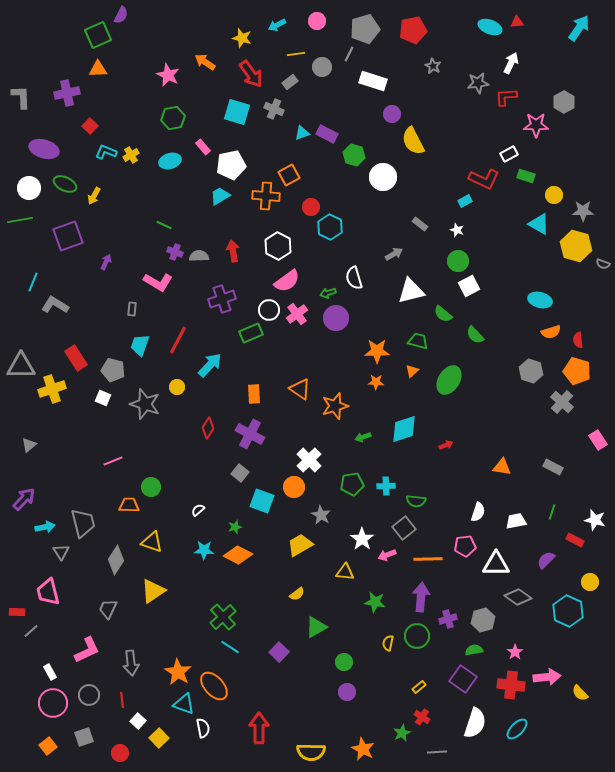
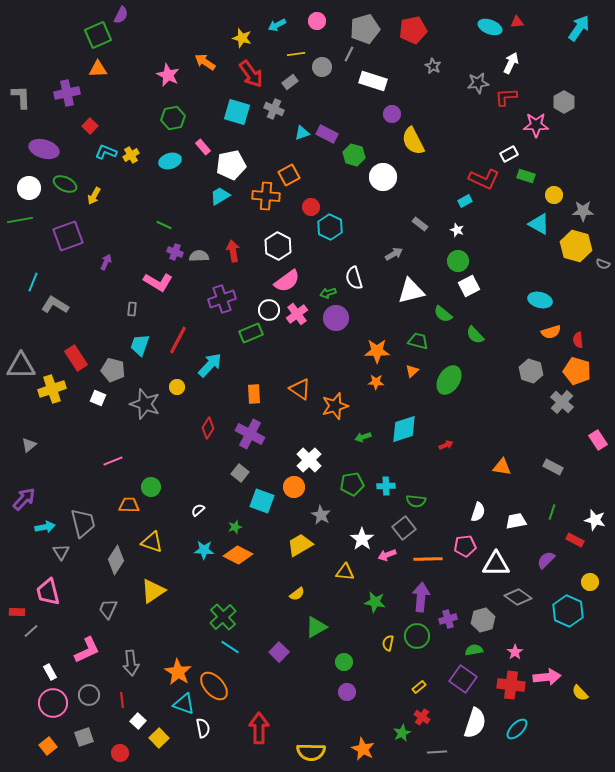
white square at (103, 398): moved 5 px left
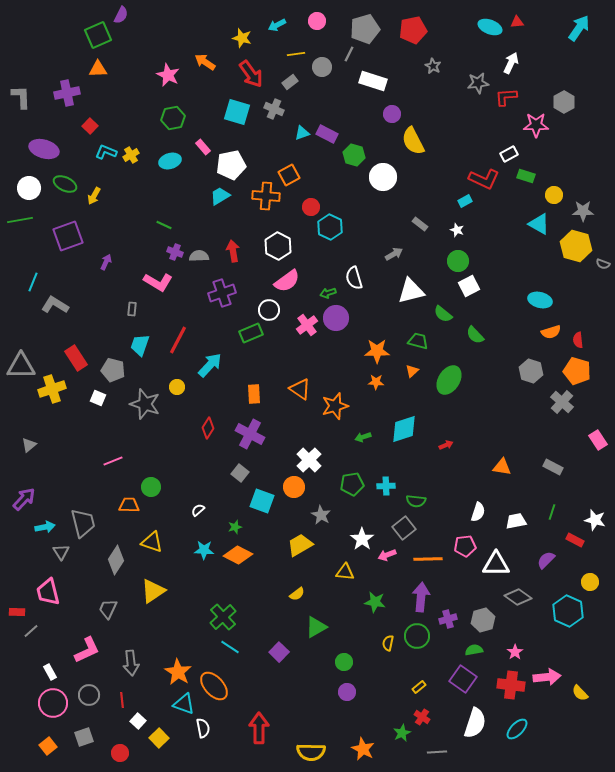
purple cross at (222, 299): moved 6 px up
pink cross at (297, 314): moved 10 px right, 11 px down
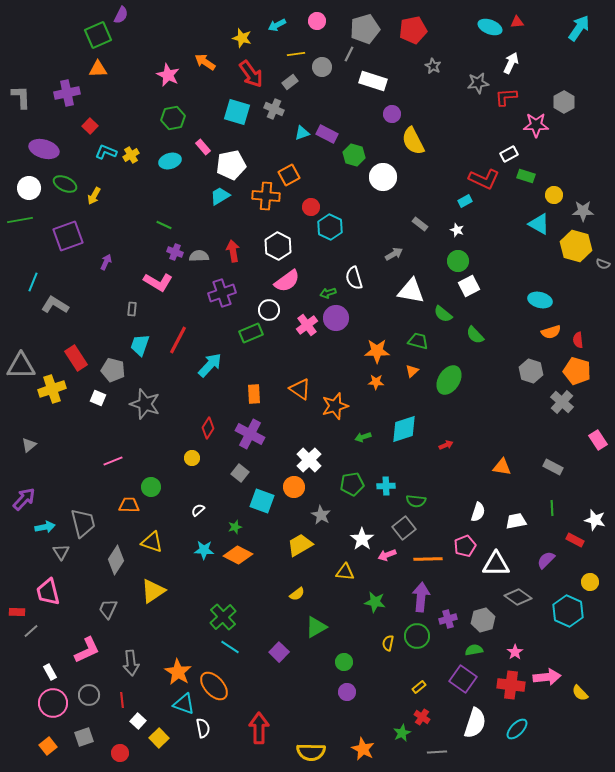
white triangle at (411, 291): rotated 24 degrees clockwise
yellow circle at (177, 387): moved 15 px right, 71 px down
green line at (552, 512): moved 4 px up; rotated 21 degrees counterclockwise
pink pentagon at (465, 546): rotated 15 degrees counterclockwise
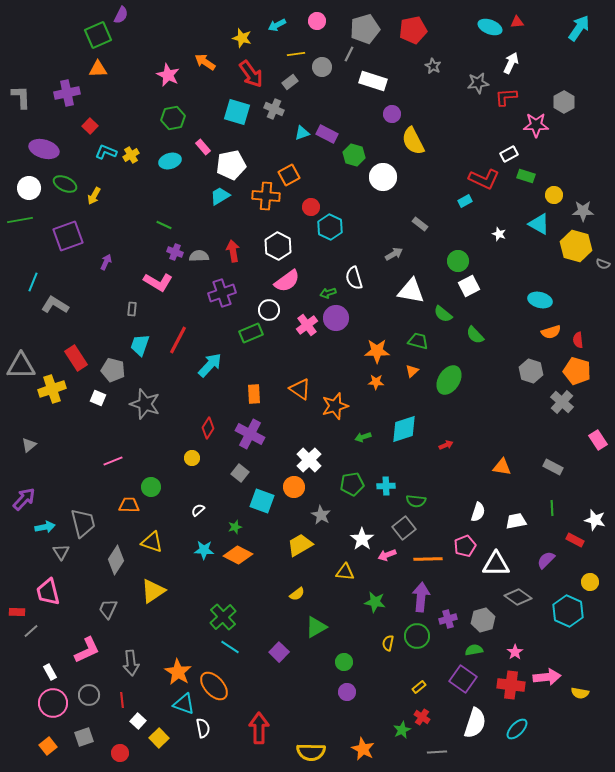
white star at (457, 230): moved 42 px right, 4 px down
yellow semicircle at (580, 693): rotated 36 degrees counterclockwise
green star at (402, 733): moved 3 px up
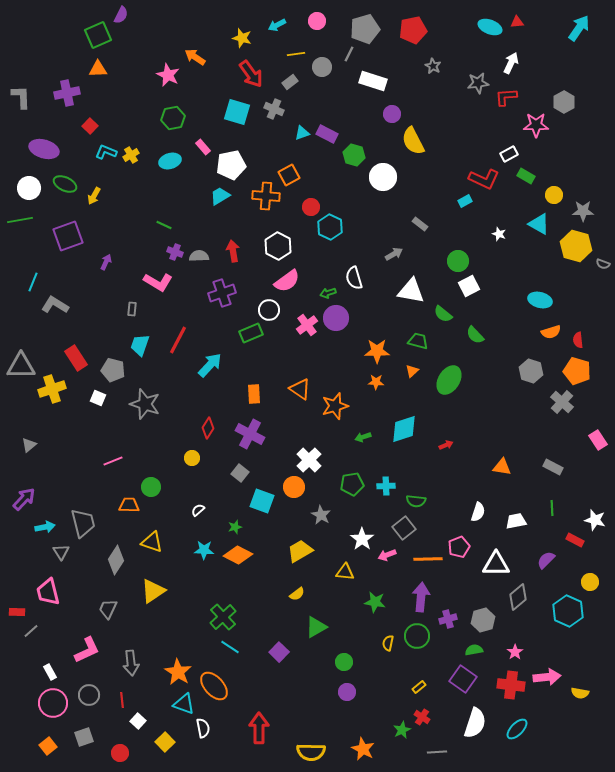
orange arrow at (205, 62): moved 10 px left, 5 px up
green rectangle at (526, 176): rotated 12 degrees clockwise
yellow trapezoid at (300, 545): moved 6 px down
pink pentagon at (465, 546): moved 6 px left, 1 px down
gray diamond at (518, 597): rotated 76 degrees counterclockwise
yellow square at (159, 738): moved 6 px right, 4 px down
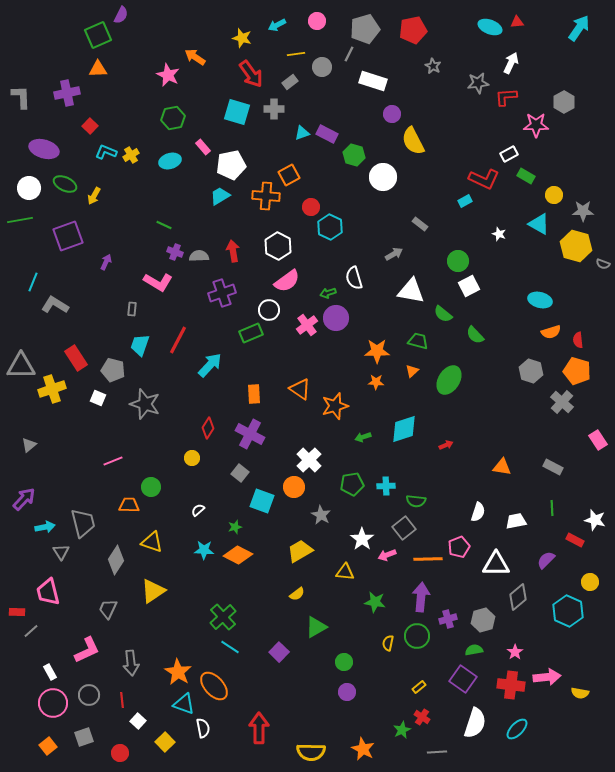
gray cross at (274, 109): rotated 24 degrees counterclockwise
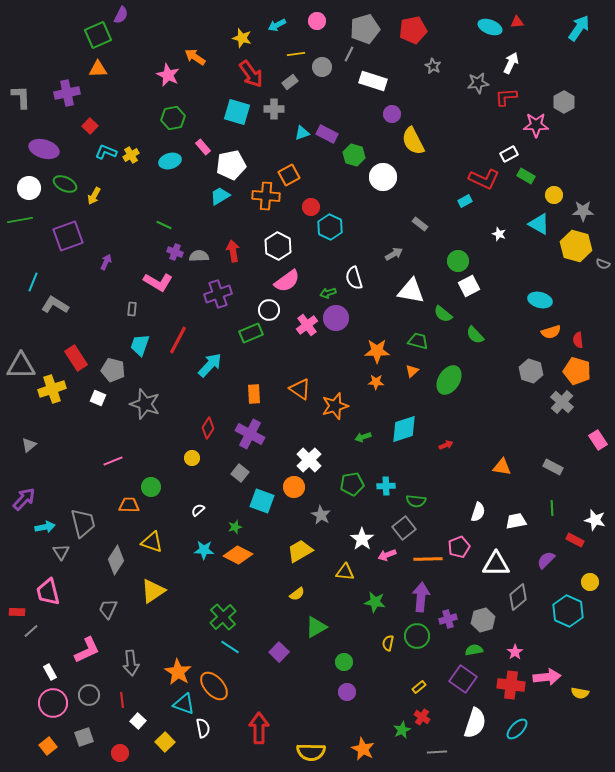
purple cross at (222, 293): moved 4 px left, 1 px down
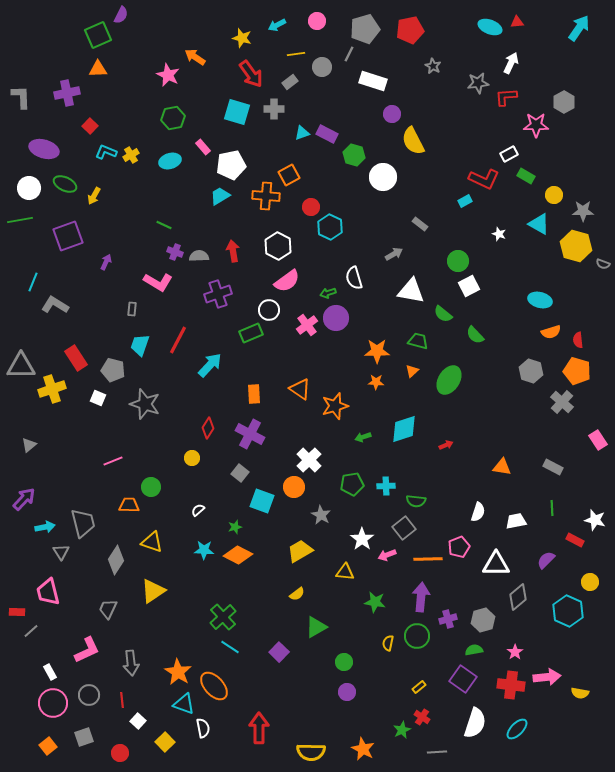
red pentagon at (413, 30): moved 3 px left
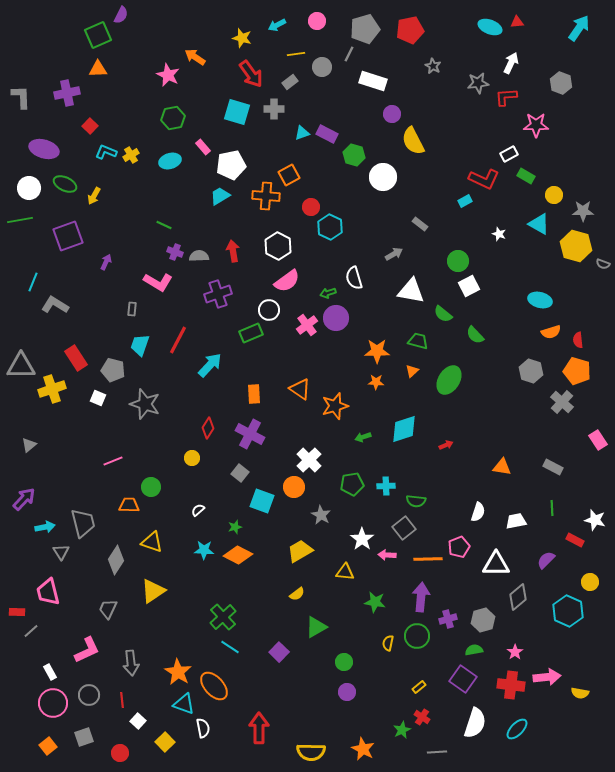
gray hexagon at (564, 102): moved 3 px left, 19 px up; rotated 10 degrees counterclockwise
pink arrow at (387, 555): rotated 24 degrees clockwise
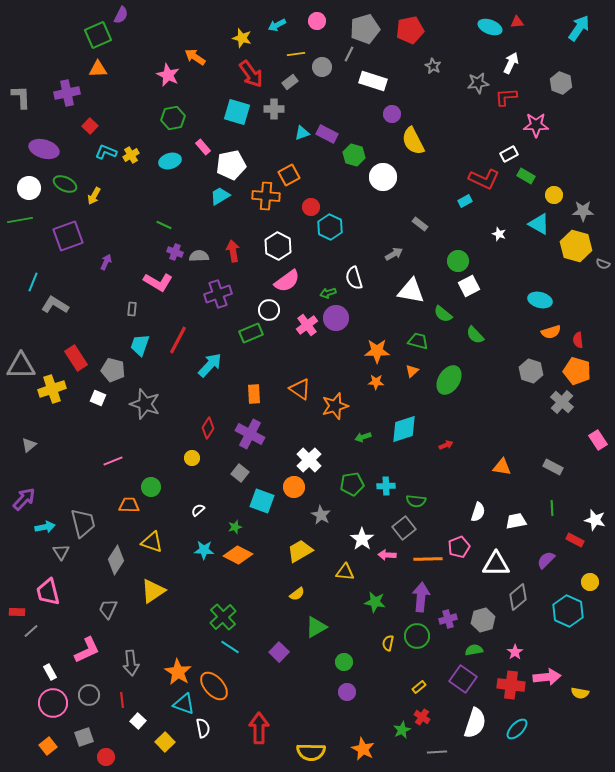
red circle at (120, 753): moved 14 px left, 4 px down
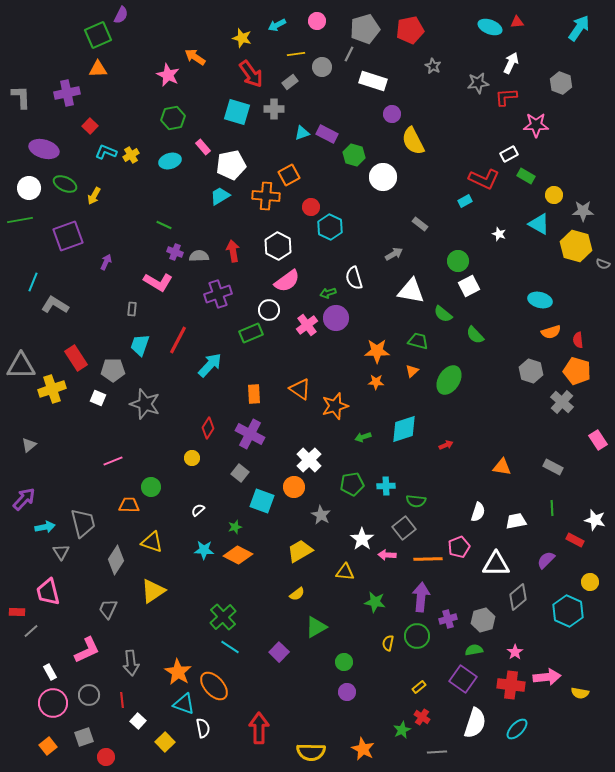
gray pentagon at (113, 370): rotated 15 degrees counterclockwise
